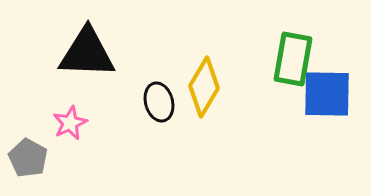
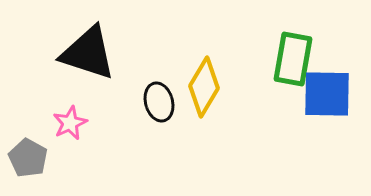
black triangle: moved 1 px right; rotated 16 degrees clockwise
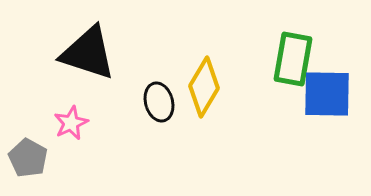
pink star: moved 1 px right
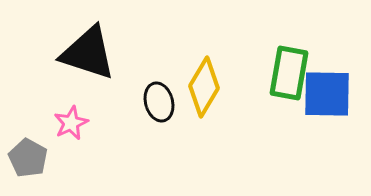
green rectangle: moved 4 px left, 14 px down
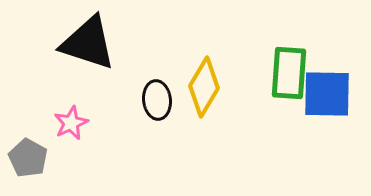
black triangle: moved 10 px up
green rectangle: rotated 6 degrees counterclockwise
black ellipse: moved 2 px left, 2 px up; rotated 9 degrees clockwise
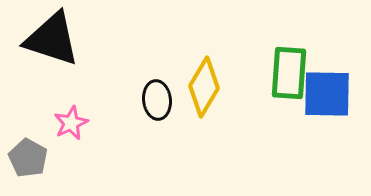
black triangle: moved 36 px left, 4 px up
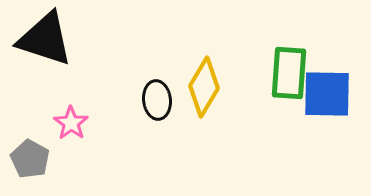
black triangle: moved 7 px left
pink star: rotated 12 degrees counterclockwise
gray pentagon: moved 2 px right, 1 px down
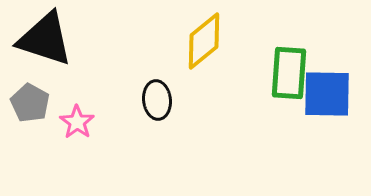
yellow diamond: moved 46 px up; rotated 20 degrees clockwise
pink star: moved 6 px right, 1 px up
gray pentagon: moved 56 px up
